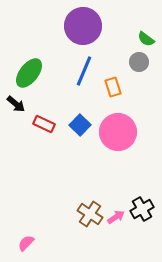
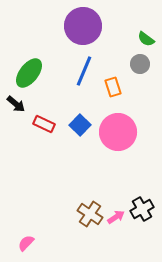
gray circle: moved 1 px right, 2 px down
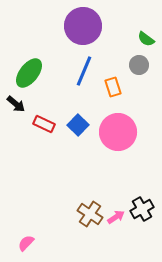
gray circle: moved 1 px left, 1 px down
blue square: moved 2 px left
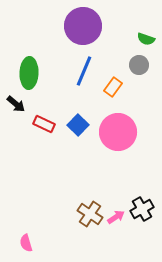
green semicircle: rotated 18 degrees counterclockwise
green ellipse: rotated 36 degrees counterclockwise
orange rectangle: rotated 54 degrees clockwise
pink semicircle: rotated 60 degrees counterclockwise
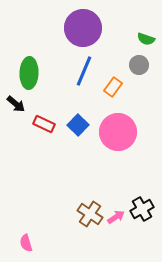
purple circle: moved 2 px down
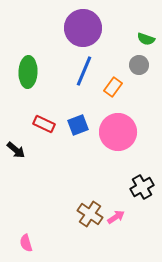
green ellipse: moved 1 px left, 1 px up
black arrow: moved 46 px down
blue square: rotated 25 degrees clockwise
black cross: moved 22 px up
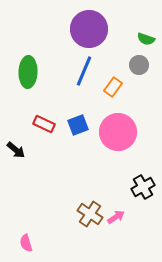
purple circle: moved 6 px right, 1 px down
black cross: moved 1 px right
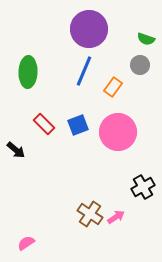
gray circle: moved 1 px right
red rectangle: rotated 20 degrees clockwise
pink semicircle: rotated 72 degrees clockwise
